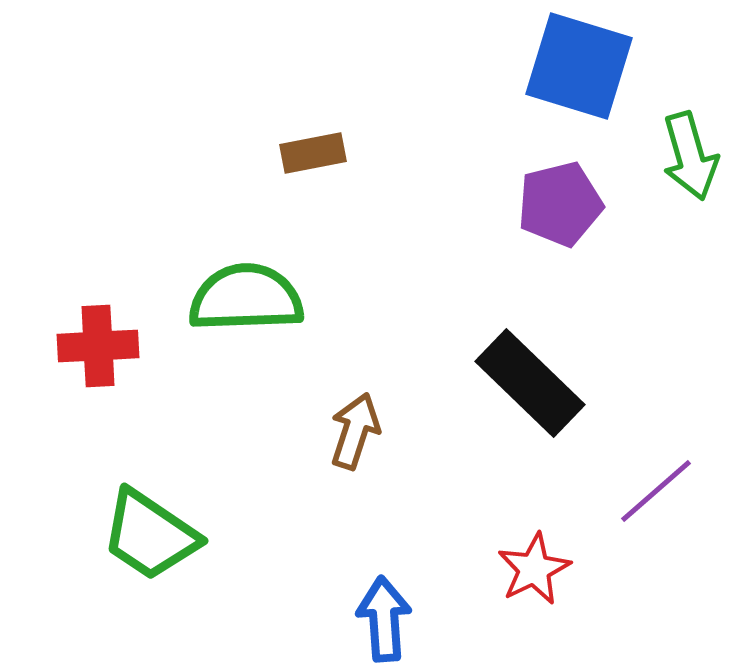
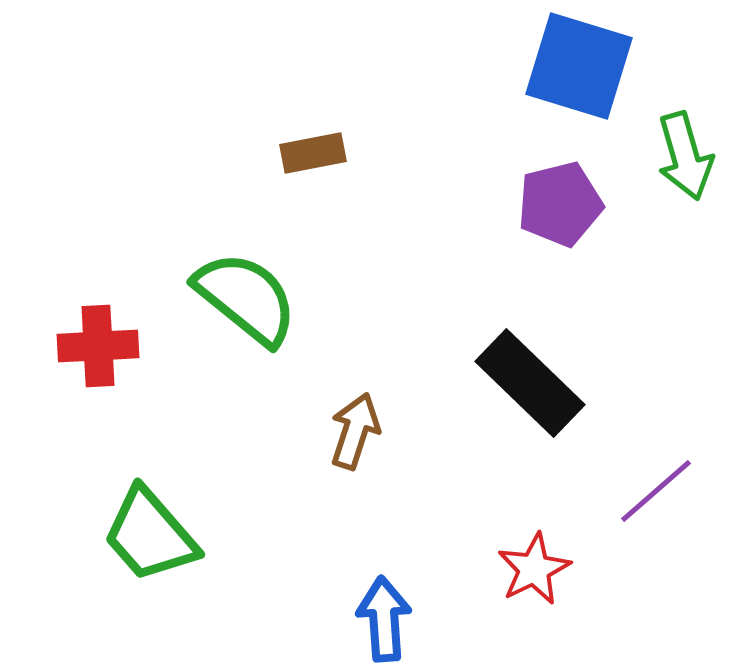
green arrow: moved 5 px left
green semicircle: rotated 41 degrees clockwise
green trapezoid: rotated 15 degrees clockwise
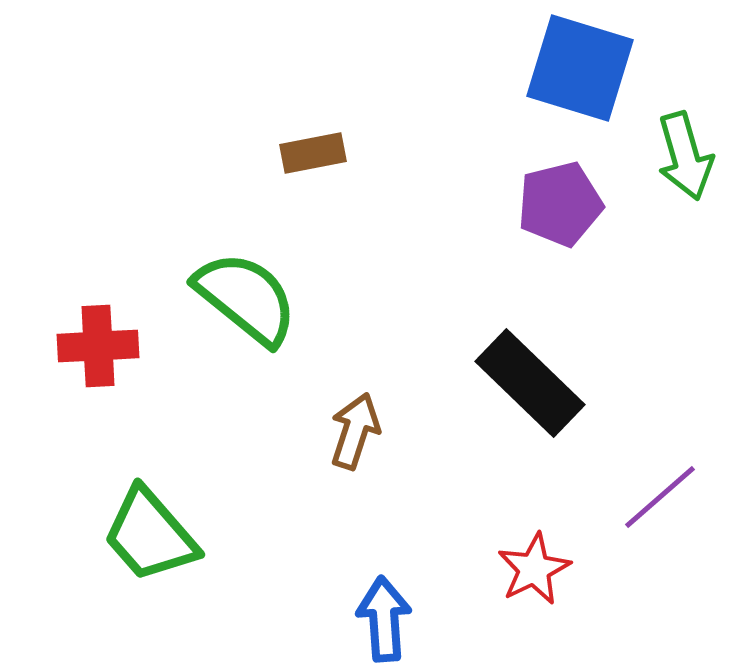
blue square: moved 1 px right, 2 px down
purple line: moved 4 px right, 6 px down
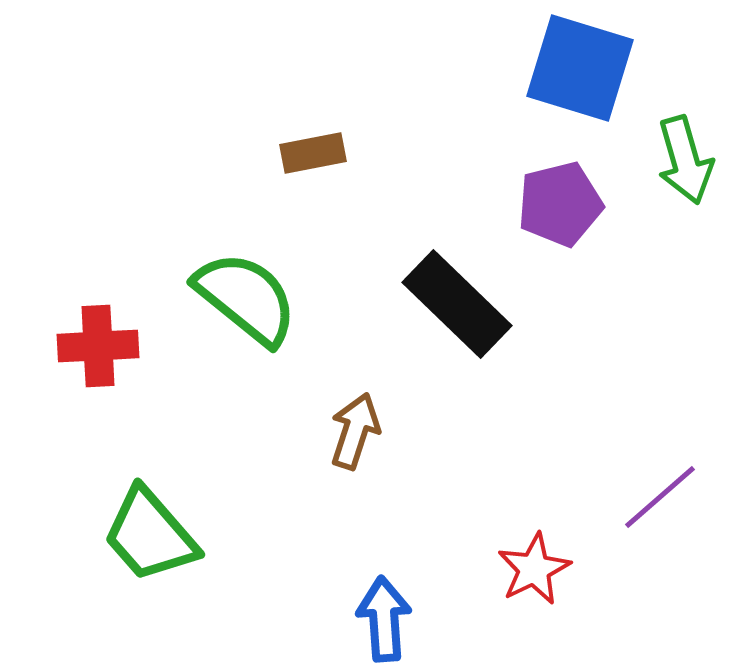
green arrow: moved 4 px down
black rectangle: moved 73 px left, 79 px up
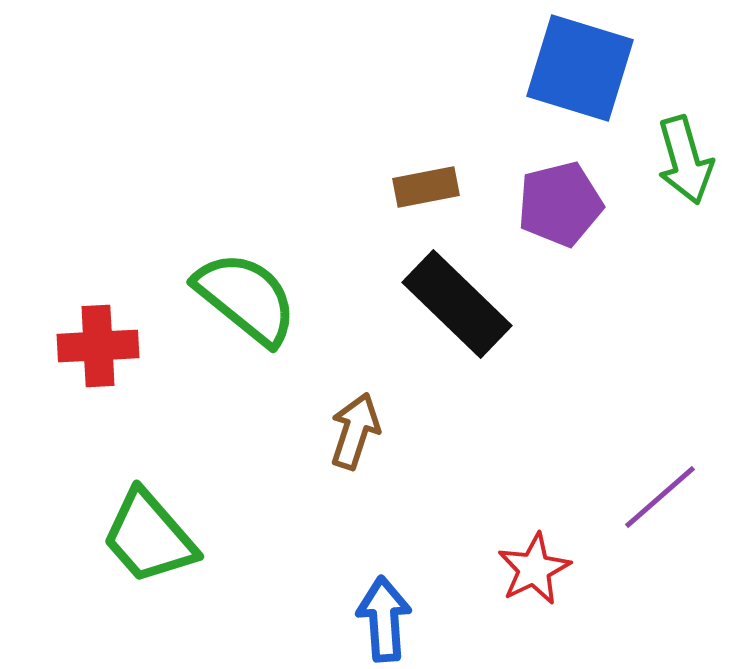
brown rectangle: moved 113 px right, 34 px down
green trapezoid: moved 1 px left, 2 px down
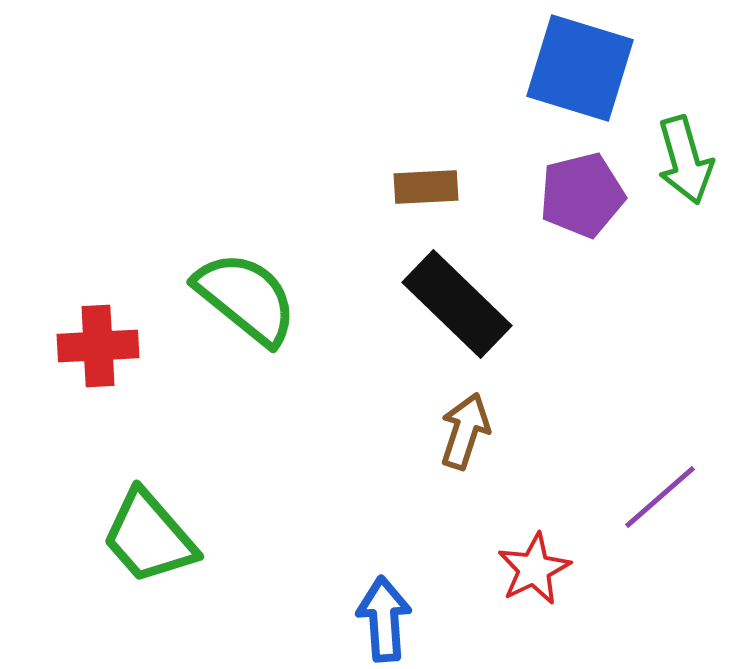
brown rectangle: rotated 8 degrees clockwise
purple pentagon: moved 22 px right, 9 px up
brown arrow: moved 110 px right
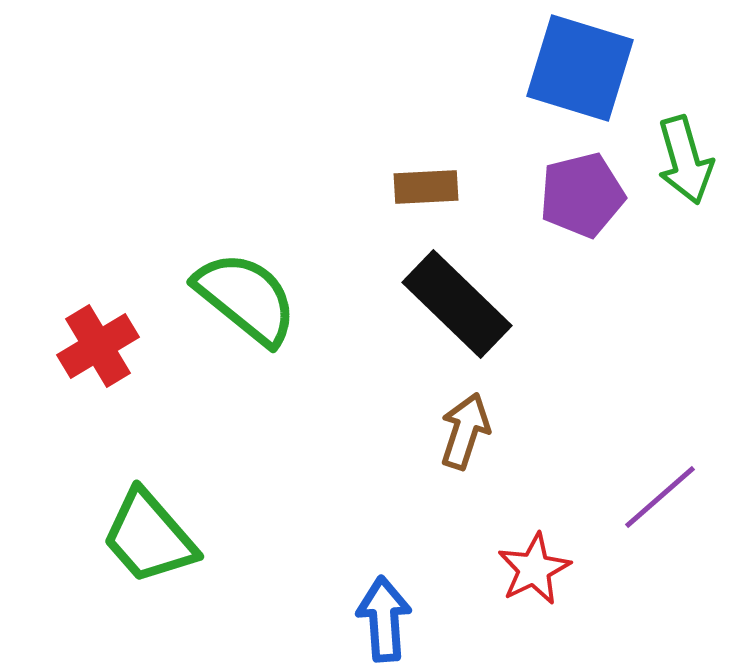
red cross: rotated 28 degrees counterclockwise
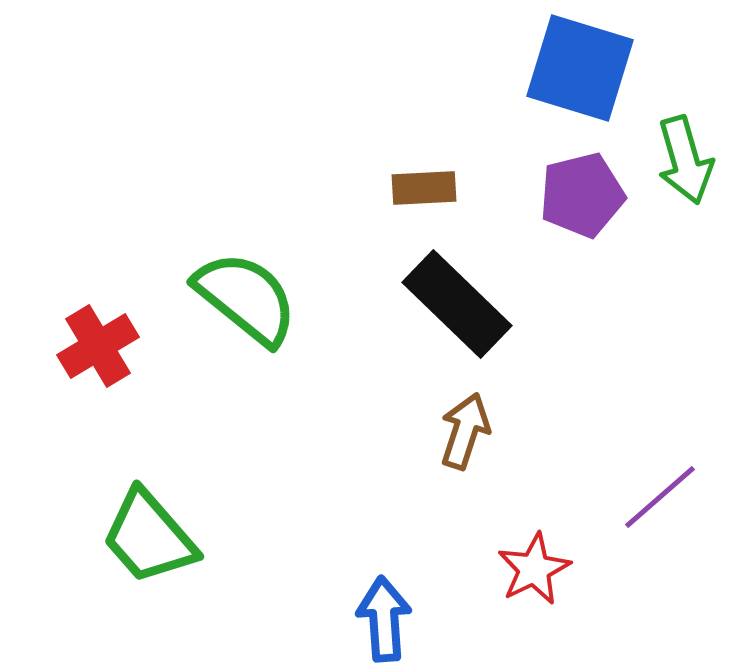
brown rectangle: moved 2 px left, 1 px down
